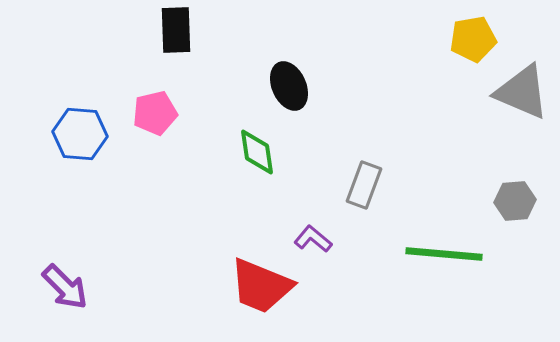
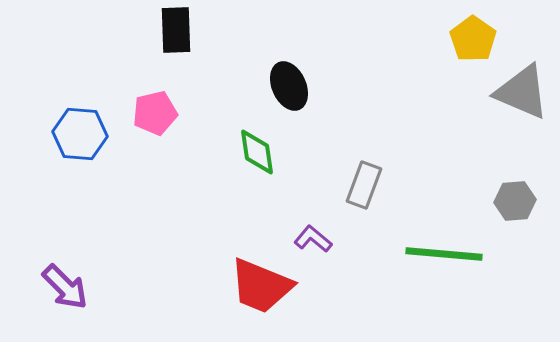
yellow pentagon: rotated 27 degrees counterclockwise
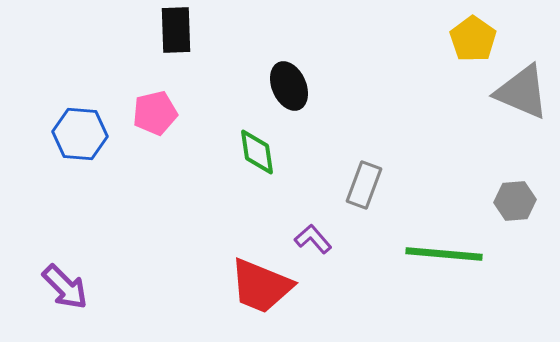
purple L-shape: rotated 9 degrees clockwise
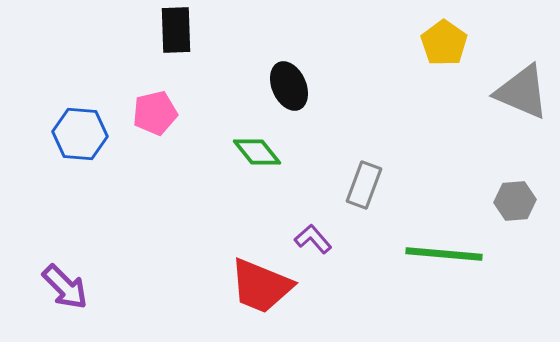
yellow pentagon: moved 29 px left, 4 px down
green diamond: rotated 30 degrees counterclockwise
